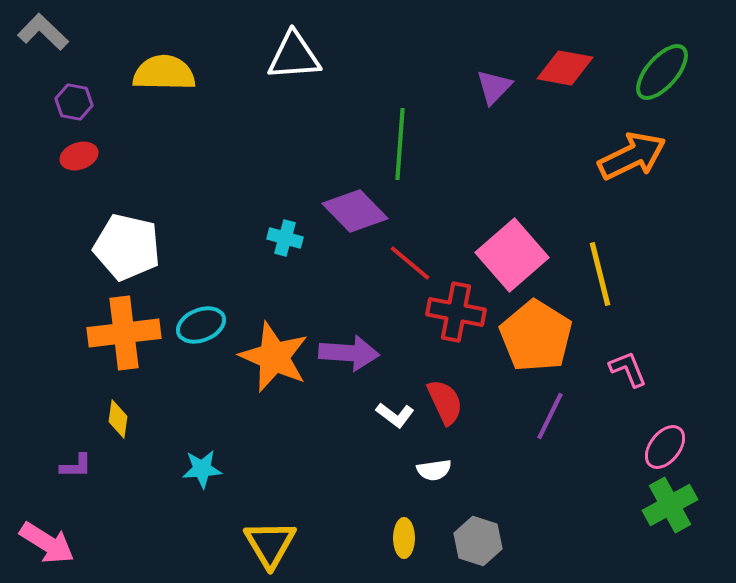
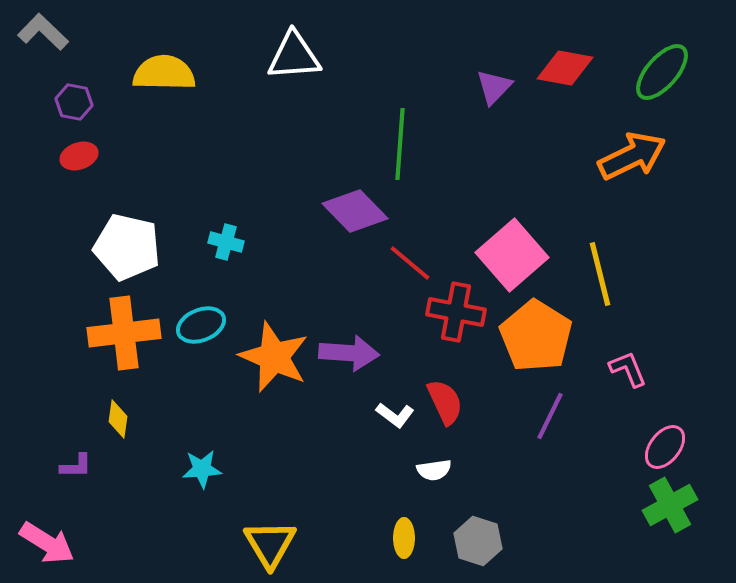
cyan cross: moved 59 px left, 4 px down
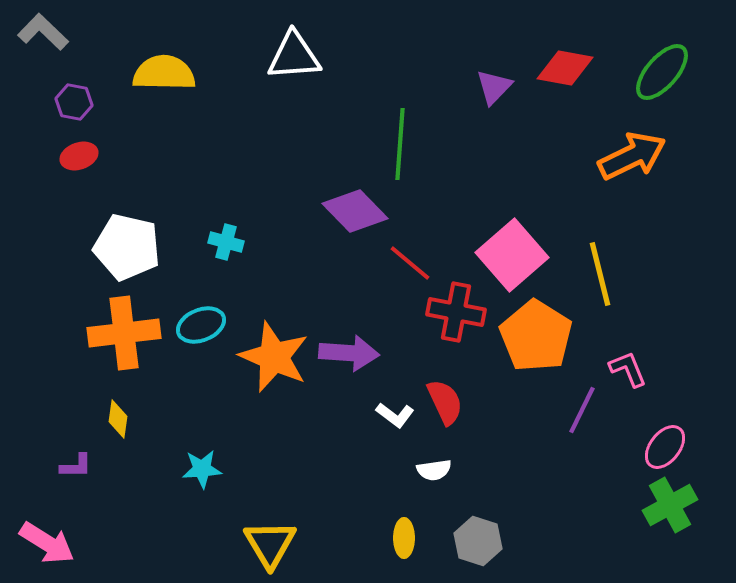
purple line: moved 32 px right, 6 px up
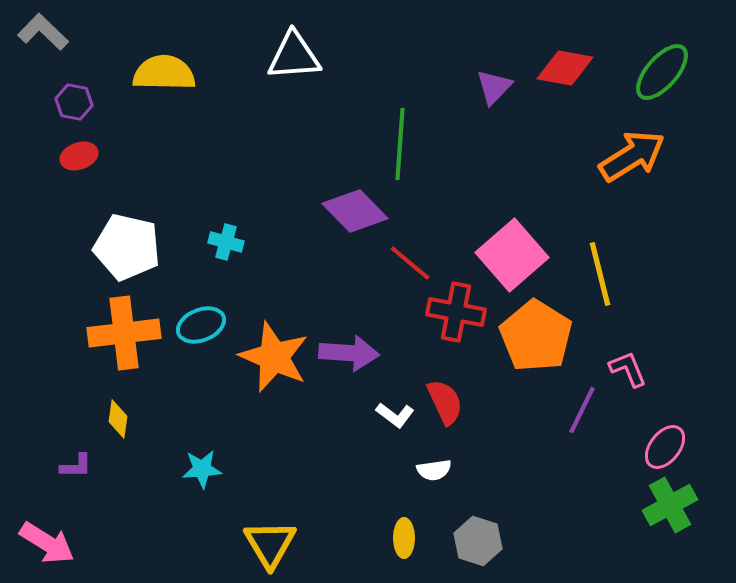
orange arrow: rotated 6 degrees counterclockwise
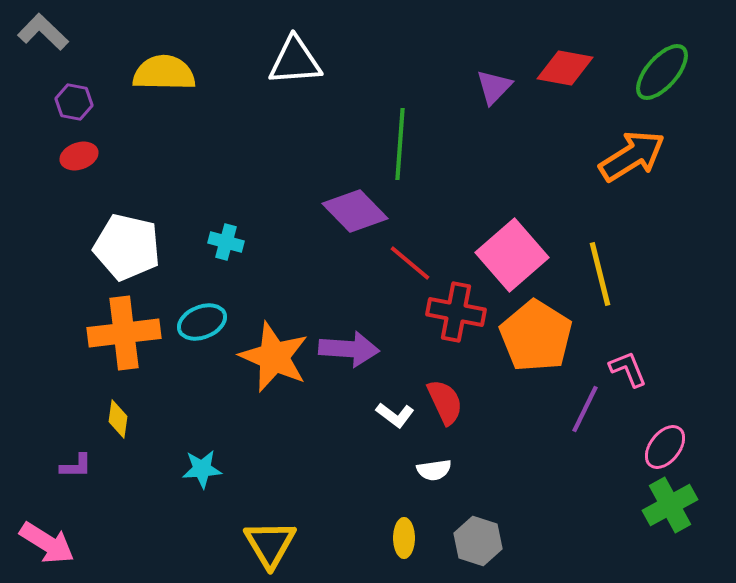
white triangle: moved 1 px right, 5 px down
cyan ellipse: moved 1 px right, 3 px up
purple arrow: moved 4 px up
purple line: moved 3 px right, 1 px up
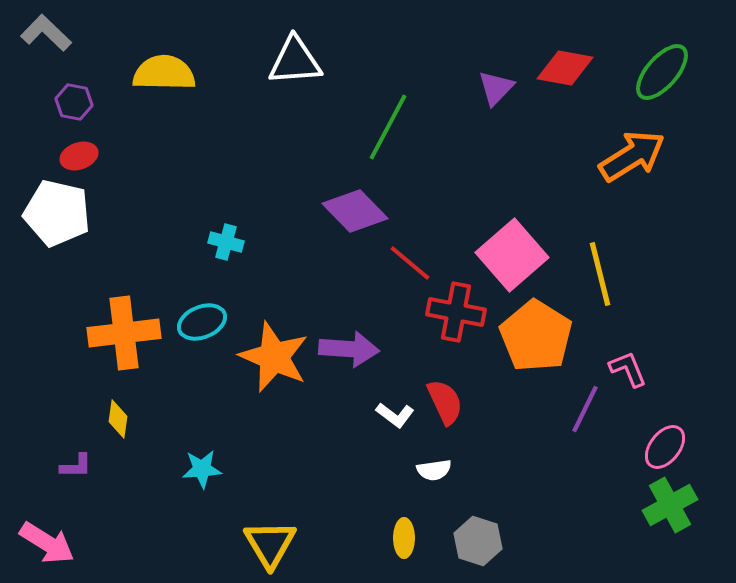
gray L-shape: moved 3 px right, 1 px down
purple triangle: moved 2 px right, 1 px down
green line: moved 12 px left, 17 px up; rotated 24 degrees clockwise
white pentagon: moved 70 px left, 34 px up
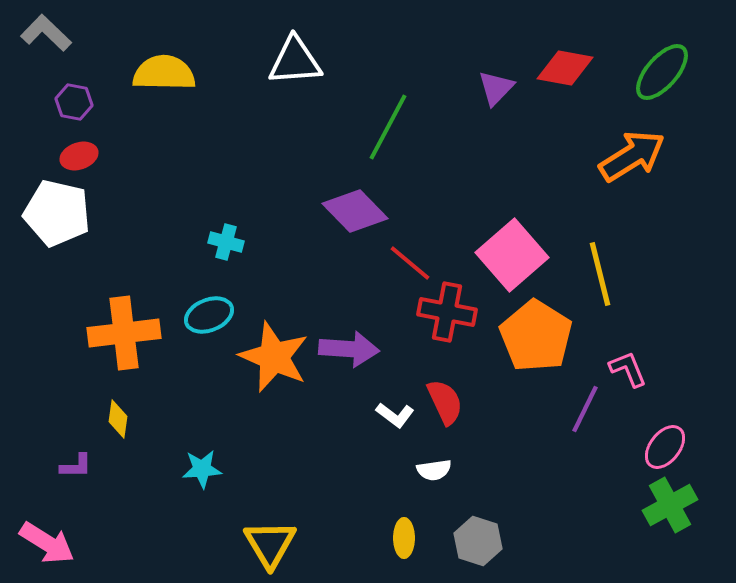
red cross: moved 9 px left
cyan ellipse: moved 7 px right, 7 px up
